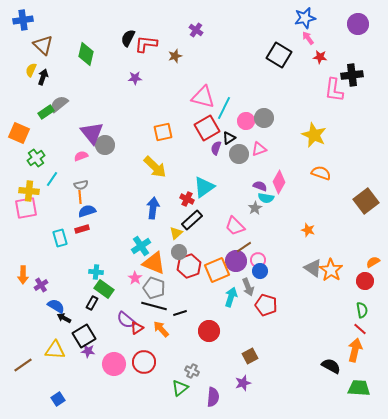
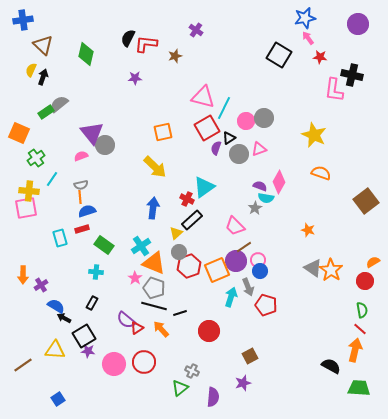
black cross at (352, 75): rotated 20 degrees clockwise
green rectangle at (104, 289): moved 44 px up
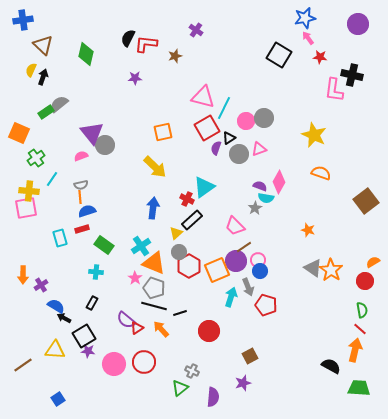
red hexagon at (189, 266): rotated 10 degrees counterclockwise
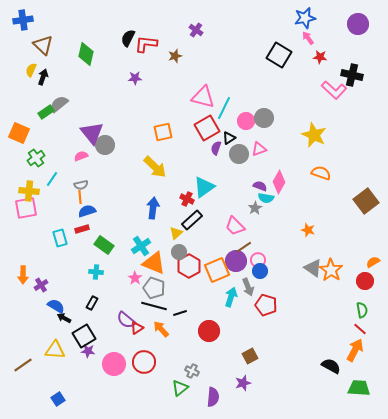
pink L-shape at (334, 90): rotated 55 degrees counterclockwise
orange arrow at (355, 350): rotated 15 degrees clockwise
